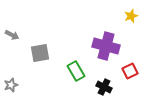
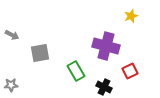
gray star: rotated 16 degrees clockwise
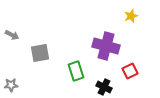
green rectangle: rotated 12 degrees clockwise
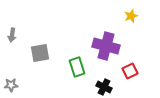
gray arrow: rotated 72 degrees clockwise
green rectangle: moved 1 px right, 4 px up
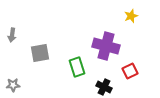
gray star: moved 2 px right
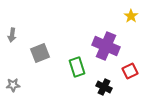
yellow star: rotated 16 degrees counterclockwise
purple cross: rotated 8 degrees clockwise
gray square: rotated 12 degrees counterclockwise
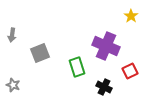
gray star: rotated 24 degrees clockwise
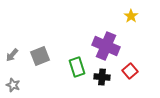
gray arrow: moved 20 px down; rotated 32 degrees clockwise
gray square: moved 3 px down
red square: rotated 14 degrees counterclockwise
black cross: moved 2 px left, 10 px up; rotated 21 degrees counterclockwise
